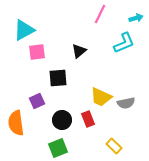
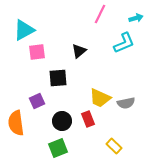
yellow trapezoid: moved 1 px left, 1 px down
black circle: moved 1 px down
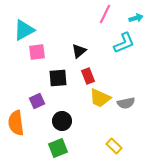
pink line: moved 5 px right
red rectangle: moved 43 px up
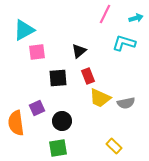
cyan L-shape: rotated 140 degrees counterclockwise
purple square: moved 7 px down
green square: rotated 12 degrees clockwise
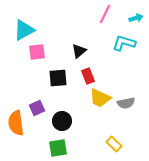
yellow rectangle: moved 2 px up
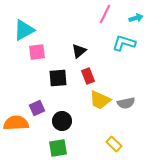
yellow trapezoid: moved 2 px down
orange semicircle: rotated 95 degrees clockwise
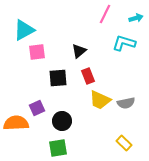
yellow rectangle: moved 10 px right, 1 px up
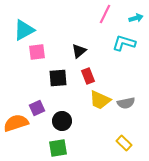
orange semicircle: rotated 15 degrees counterclockwise
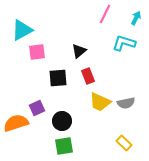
cyan arrow: rotated 48 degrees counterclockwise
cyan triangle: moved 2 px left
yellow trapezoid: moved 2 px down
green square: moved 6 px right, 2 px up
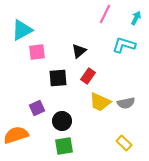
cyan L-shape: moved 2 px down
red rectangle: rotated 56 degrees clockwise
orange semicircle: moved 12 px down
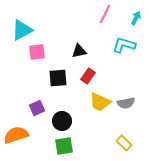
black triangle: rotated 28 degrees clockwise
